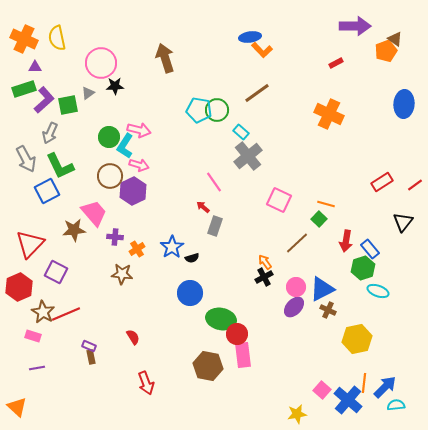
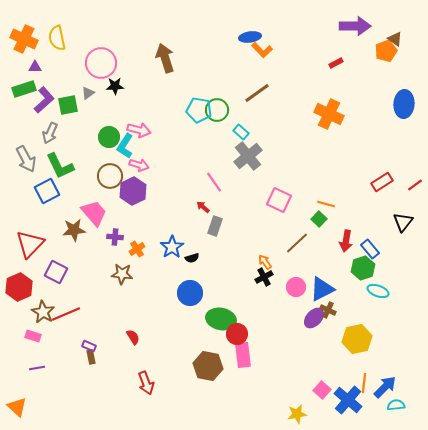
purple ellipse at (294, 307): moved 20 px right, 11 px down
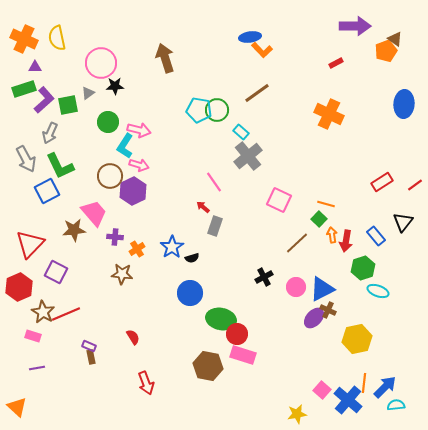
green circle at (109, 137): moved 1 px left, 15 px up
blue rectangle at (370, 249): moved 6 px right, 13 px up
orange arrow at (265, 262): moved 67 px right, 27 px up; rotated 28 degrees clockwise
pink rectangle at (243, 355): rotated 65 degrees counterclockwise
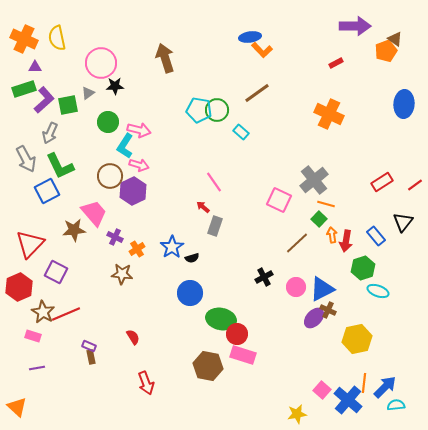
gray cross at (248, 156): moved 66 px right, 24 px down
purple cross at (115, 237): rotated 21 degrees clockwise
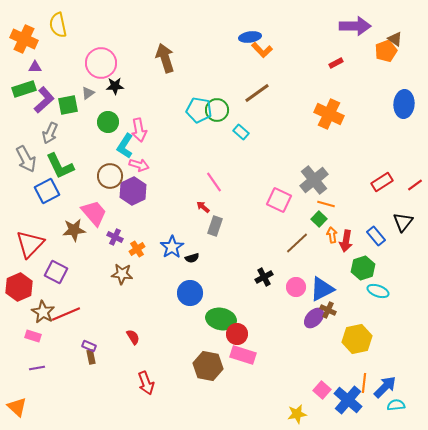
yellow semicircle at (57, 38): moved 1 px right, 13 px up
pink arrow at (139, 130): rotated 65 degrees clockwise
